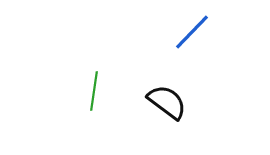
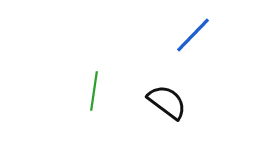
blue line: moved 1 px right, 3 px down
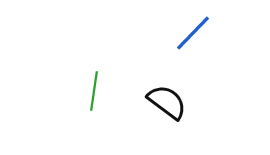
blue line: moved 2 px up
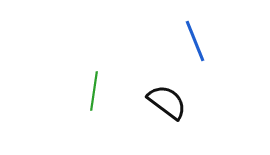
blue line: moved 2 px right, 8 px down; rotated 66 degrees counterclockwise
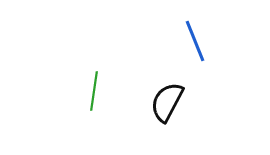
black semicircle: rotated 99 degrees counterclockwise
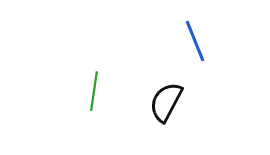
black semicircle: moved 1 px left
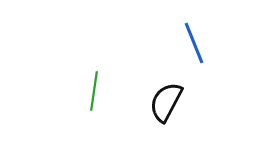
blue line: moved 1 px left, 2 px down
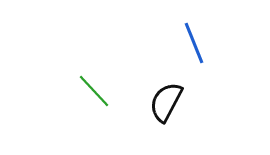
green line: rotated 51 degrees counterclockwise
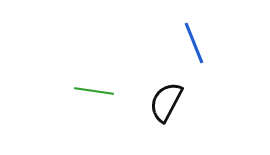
green line: rotated 39 degrees counterclockwise
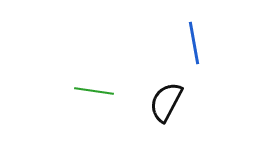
blue line: rotated 12 degrees clockwise
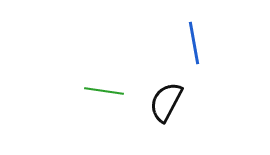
green line: moved 10 px right
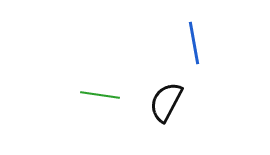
green line: moved 4 px left, 4 px down
